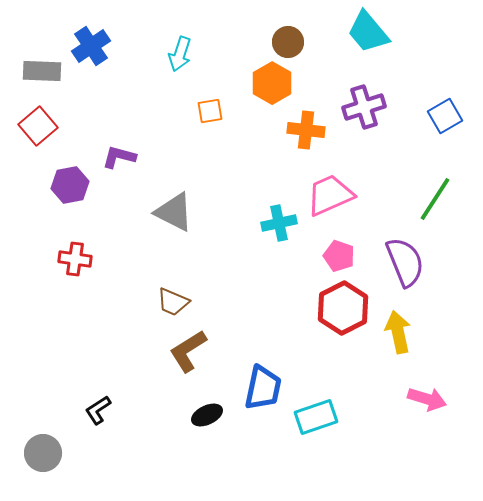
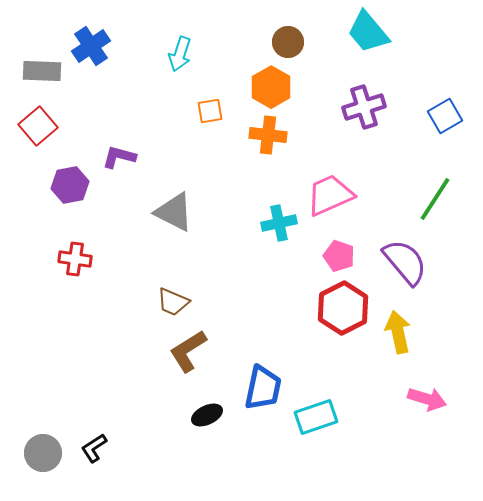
orange hexagon: moved 1 px left, 4 px down
orange cross: moved 38 px left, 5 px down
purple semicircle: rotated 18 degrees counterclockwise
black L-shape: moved 4 px left, 38 px down
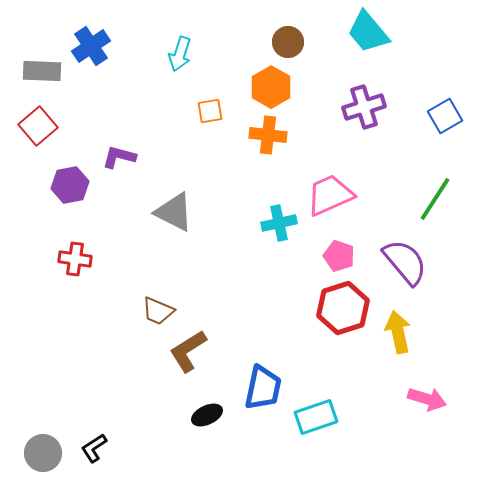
brown trapezoid: moved 15 px left, 9 px down
red hexagon: rotated 9 degrees clockwise
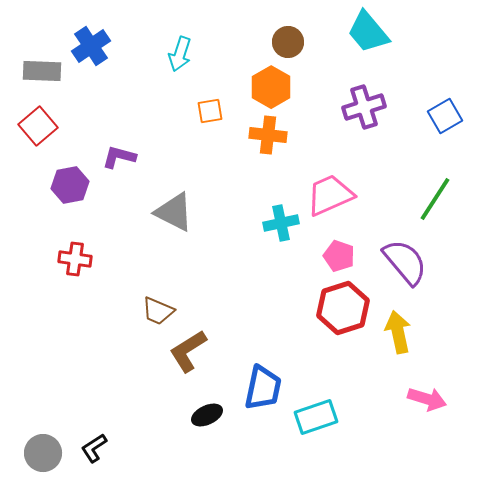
cyan cross: moved 2 px right
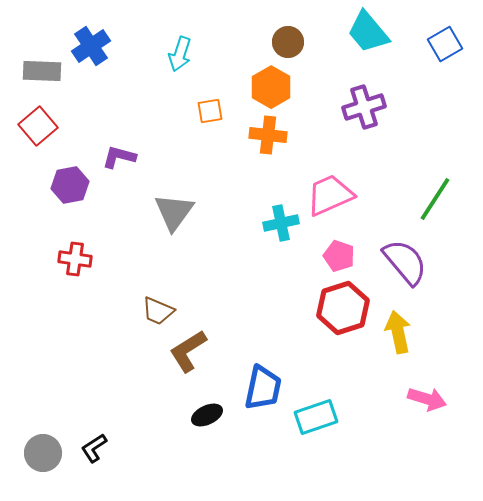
blue square: moved 72 px up
gray triangle: rotated 39 degrees clockwise
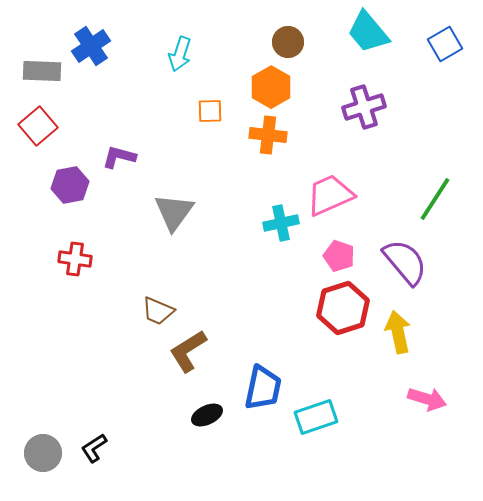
orange square: rotated 8 degrees clockwise
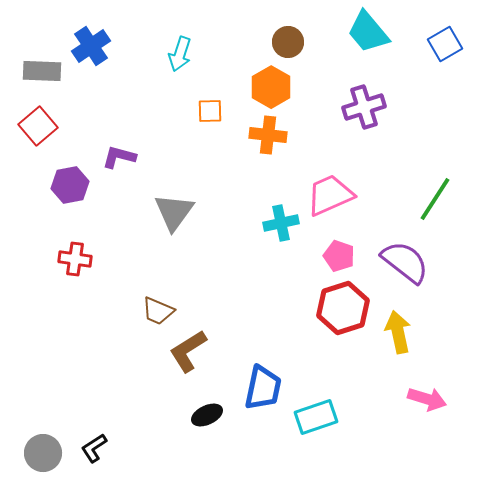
purple semicircle: rotated 12 degrees counterclockwise
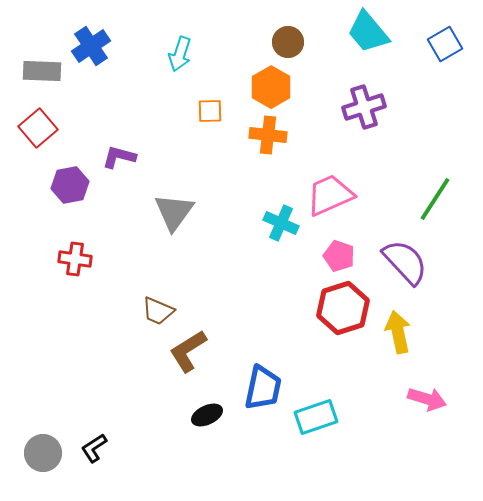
red square: moved 2 px down
cyan cross: rotated 36 degrees clockwise
purple semicircle: rotated 9 degrees clockwise
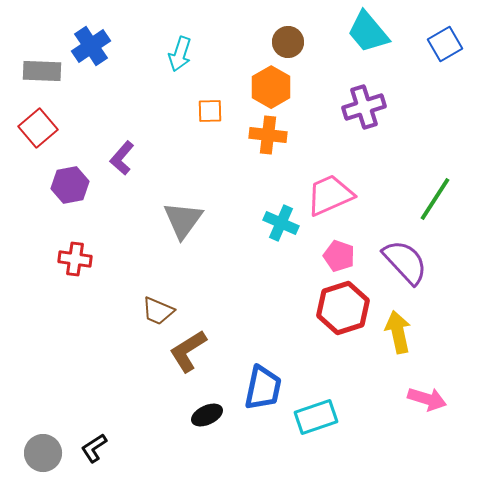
purple L-shape: moved 3 px right, 1 px down; rotated 64 degrees counterclockwise
gray triangle: moved 9 px right, 8 px down
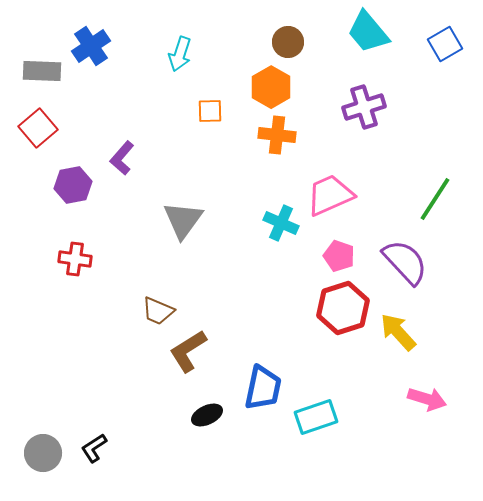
orange cross: moved 9 px right
purple hexagon: moved 3 px right
yellow arrow: rotated 30 degrees counterclockwise
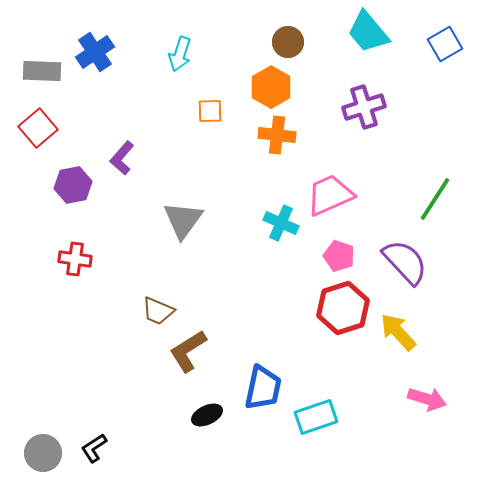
blue cross: moved 4 px right, 6 px down
